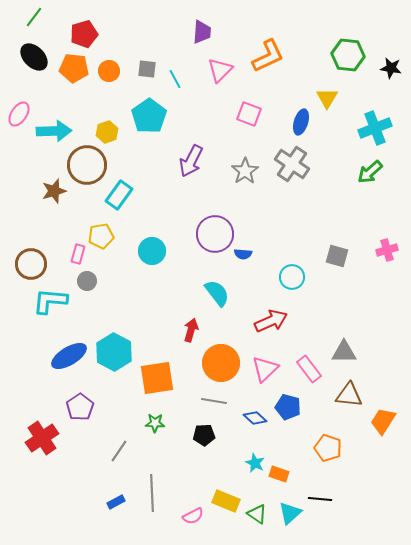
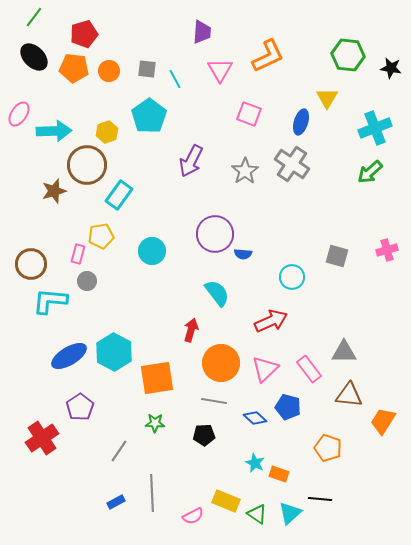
pink triangle at (220, 70): rotated 16 degrees counterclockwise
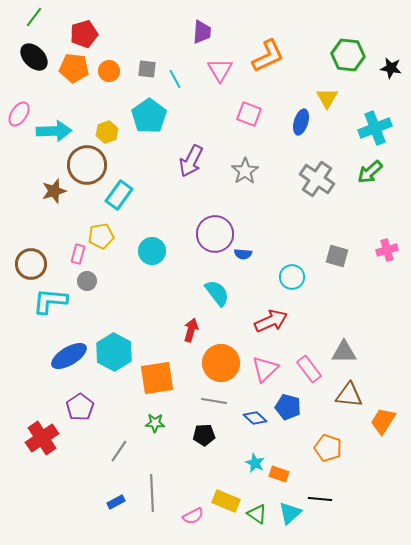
gray cross at (292, 164): moved 25 px right, 15 px down
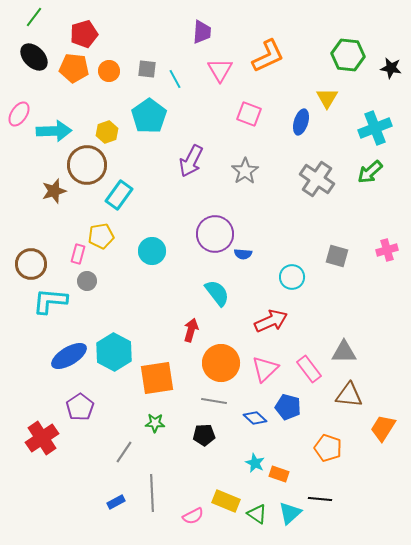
orange trapezoid at (383, 421): moved 7 px down
gray line at (119, 451): moved 5 px right, 1 px down
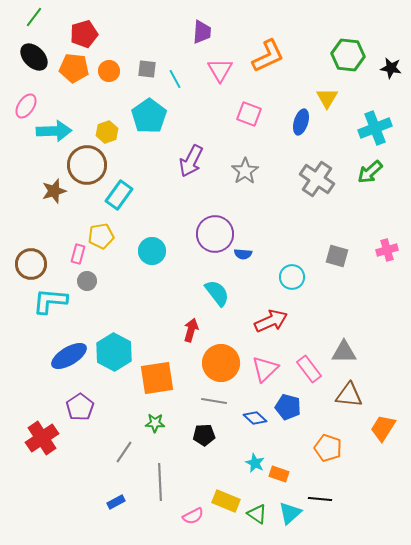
pink ellipse at (19, 114): moved 7 px right, 8 px up
gray line at (152, 493): moved 8 px right, 11 px up
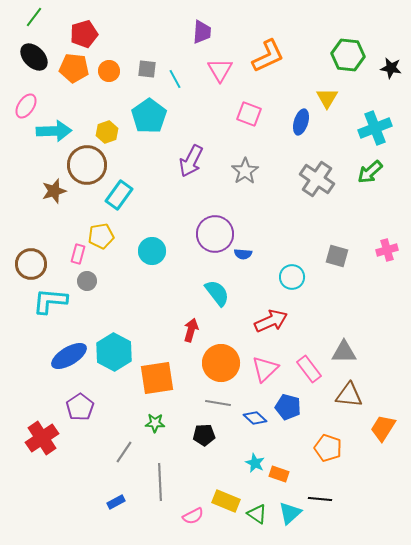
gray line at (214, 401): moved 4 px right, 2 px down
